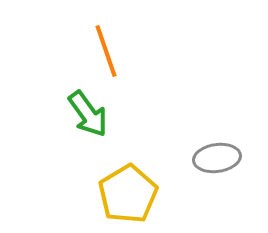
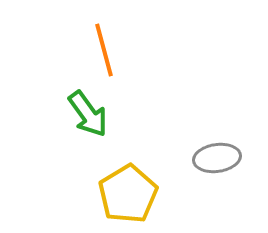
orange line: moved 2 px left, 1 px up; rotated 4 degrees clockwise
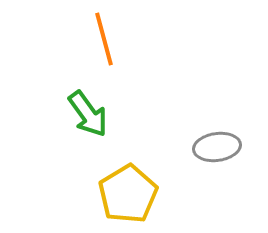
orange line: moved 11 px up
gray ellipse: moved 11 px up
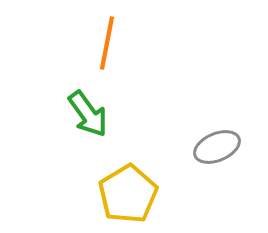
orange line: moved 3 px right, 4 px down; rotated 26 degrees clockwise
gray ellipse: rotated 15 degrees counterclockwise
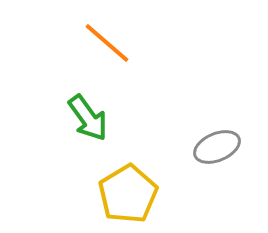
orange line: rotated 60 degrees counterclockwise
green arrow: moved 4 px down
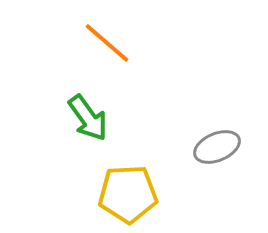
yellow pentagon: rotated 28 degrees clockwise
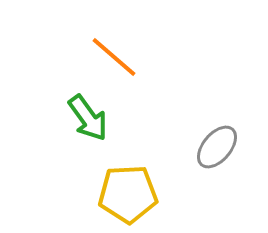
orange line: moved 7 px right, 14 px down
gray ellipse: rotated 27 degrees counterclockwise
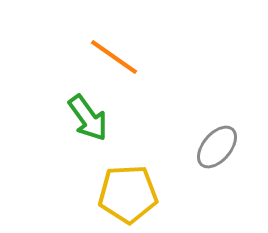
orange line: rotated 6 degrees counterclockwise
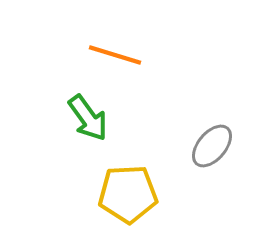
orange line: moved 1 px right, 2 px up; rotated 18 degrees counterclockwise
gray ellipse: moved 5 px left, 1 px up
